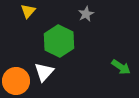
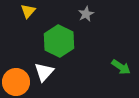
orange circle: moved 1 px down
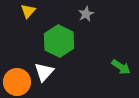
orange circle: moved 1 px right
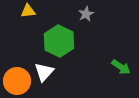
yellow triangle: rotated 42 degrees clockwise
orange circle: moved 1 px up
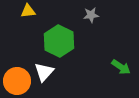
gray star: moved 5 px right, 1 px down; rotated 21 degrees clockwise
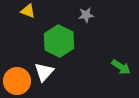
yellow triangle: rotated 28 degrees clockwise
gray star: moved 5 px left
